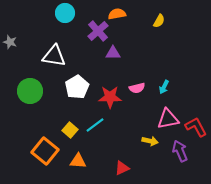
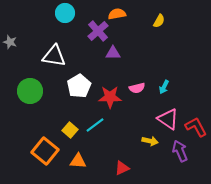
white pentagon: moved 2 px right, 1 px up
pink triangle: rotated 45 degrees clockwise
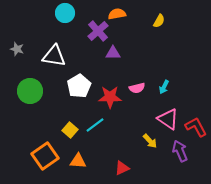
gray star: moved 7 px right, 7 px down
yellow arrow: rotated 35 degrees clockwise
orange square: moved 5 px down; rotated 16 degrees clockwise
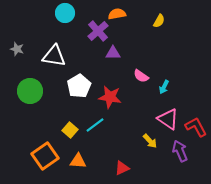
pink semicircle: moved 4 px right, 12 px up; rotated 49 degrees clockwise
red star: rotated 10 degrees clockwise
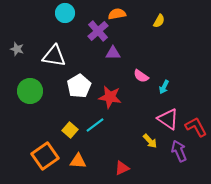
purple arrow: moved 1 px left
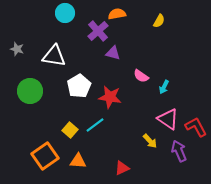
purple triangle: rotated 14 degrees clockwise
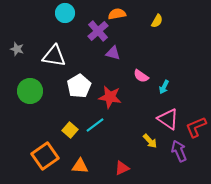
yellow semicircle: moved 2 px left
red L-shape: rotated 85 degrees counterclockwise
orange triangle: moved 2 px right, 5 px down
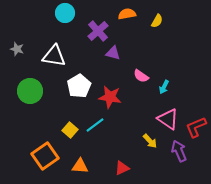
orange semicircle: moved 10 px right
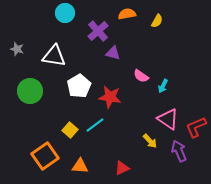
cyan arrow: moved 1 px left, 1 px up
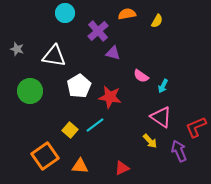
pink triangle: moved 7 px left, 2 px up
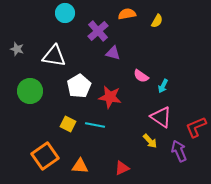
cyan line: rotated 48 degrees clockwise
yellow square: moved 2 px left, 6 px up; rotated 14 degrees counterclockwise
